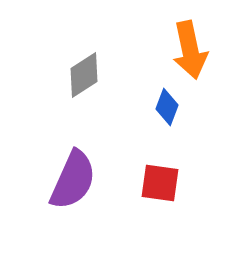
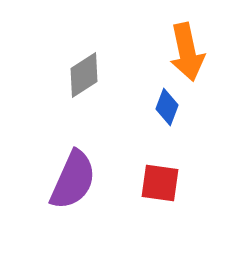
orange arrow: moved 3 px left, 2 px down
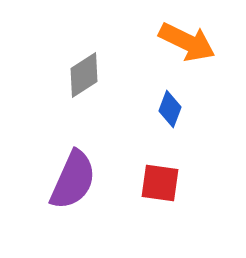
orange arrow: moved 10 px up; rotated 52 degrees counterclockwise
blue diamond: moved 3 px right, 2 px down
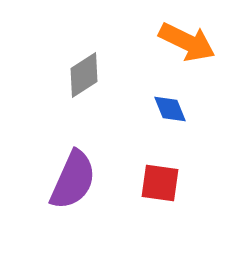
blue diamond: rotated 42 degrees counterclockwise
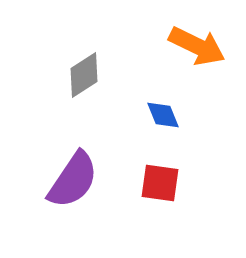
orange arrow: moved 10 px right, 4 px down
blue diamond: moved 7 px left, 6 px down
purple semicircle: rotated 10 degrees clockwise
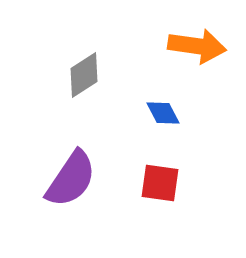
orange arrow: rotated 18 degrees counterclockwise
blue diamond: moved 2 px up; rotated 6 degrees counterclockwise
purple semicircle: moved 2 px left, 1 px up
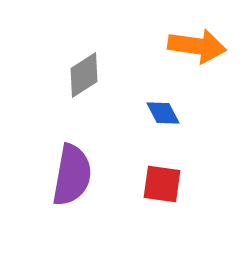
purple semicircle: moved 1 px right, 4 px up; rotated 24 degrees counterclockwise
red square: moved 2 px right, 1 px down
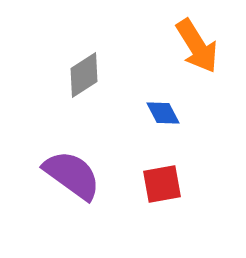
orange arrow: rotated 50 degrees clockwise
purple semicircle: rotated 64 degrees counterclockwise
red square: rotated 18 degrees counterclockwise
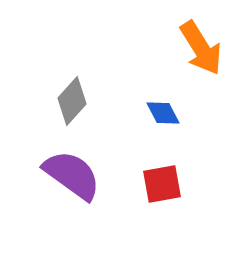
orange arrow: moved 4 px right, 2 px down
gray diamond: moved 12 px left, 26 px down; rotated 15 degrees counterclockwise
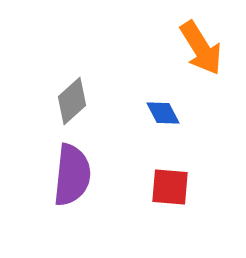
gray diamond: rotated 6 degrees clockwise
purple semicircle: rotated 60 degrees clockwise
red square: moved 8 px right, 3 px down; rotated 15 degrees clockwise
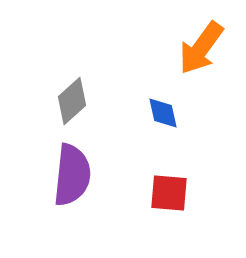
orange arrow: rotated 68 degrees clockwise
blue diamond: rotated 15 degrees clockwise
red square: moved 1 px left, 6 px down
